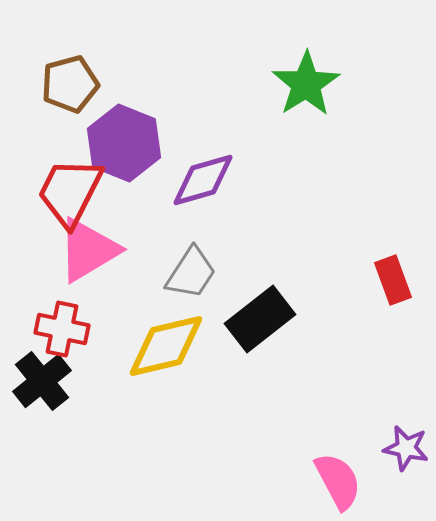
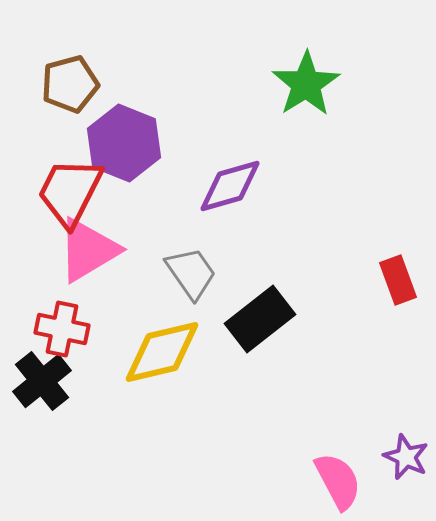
purple diamond: moved 27 px right, 6 px down
gray trapezoid: rotated 68 degrees counterclockwise
red rectangle: moved 5 px right
yellow diamond: moved 4 px left, 6 px down
purple star: moved 9 px down; rotated 12 degrees clockwise
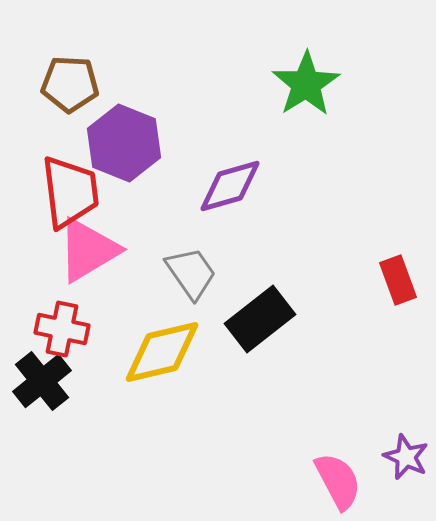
brown pentagon: rotated 18 degrees clockwise
red trapezoid: rotated 146 degrees clockwise
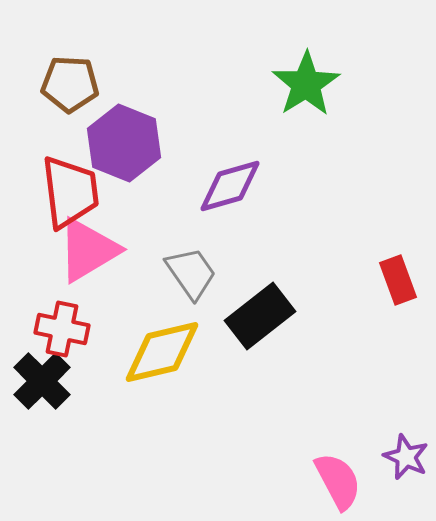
black rectangle: moved 3 px up
black cross: rotated 6 degrees counterclockwise
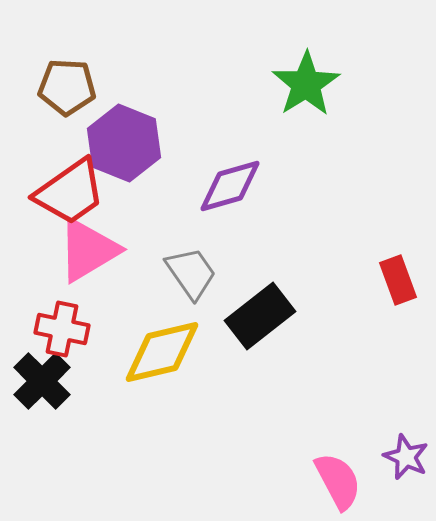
brown pentagon: moved 3 px left, 3 px down
red trapezoid: rotated 62 degrees clockwise
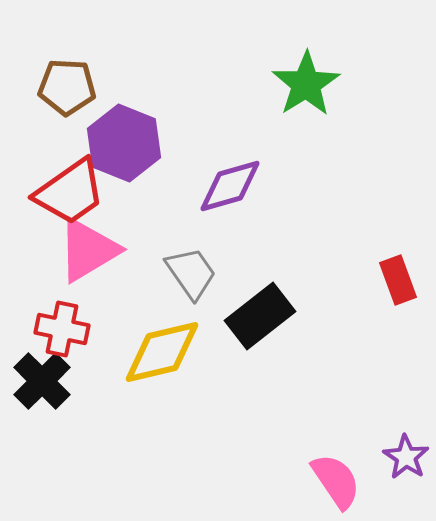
purple star: rotated 9 degrees clockwise
pink semicircle: moved 2 px left; rotated 6 degrees counterclockwise
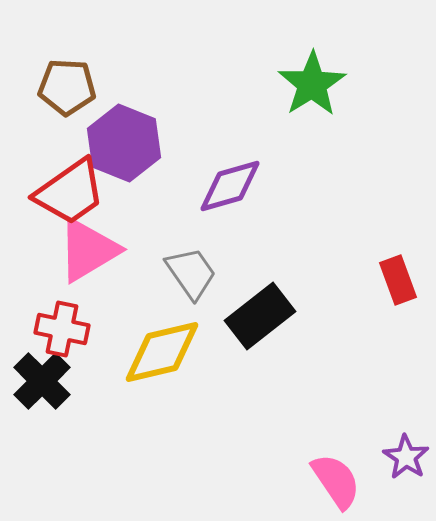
green star: moved 6 px right
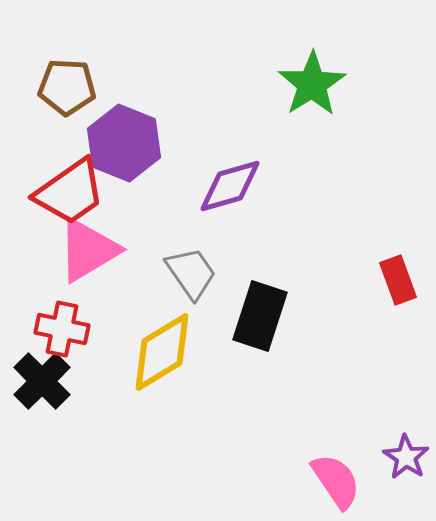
black rectangle: rotated 34 degrees counterclockwise
yellow diamond: rotated 18 degrees counterclockwise
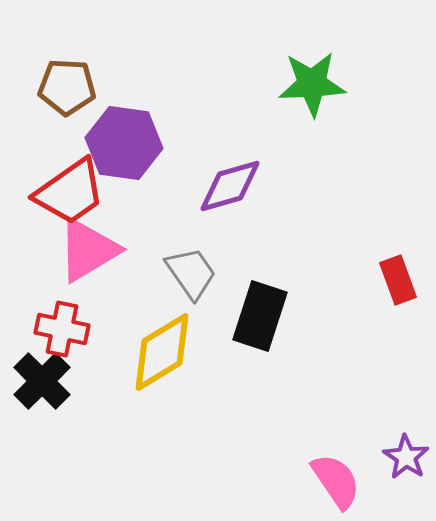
green star: rotated 30 degrees clockwise
purple hexagon: rotated 14 degrees counterclockwise
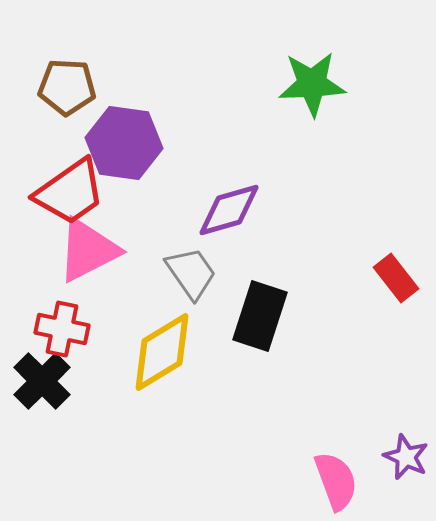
purple diamond: moved 1 px left, 24 px down
pink triangle: rotated 4 degrees clockwise
red rectangle: moved 2 px left, 2 px up; rotated 18 degrees counterclockwise
purple star: rotated 9 degrees counterclockwise
pink semicircle: rotated 14 degrees clockwise
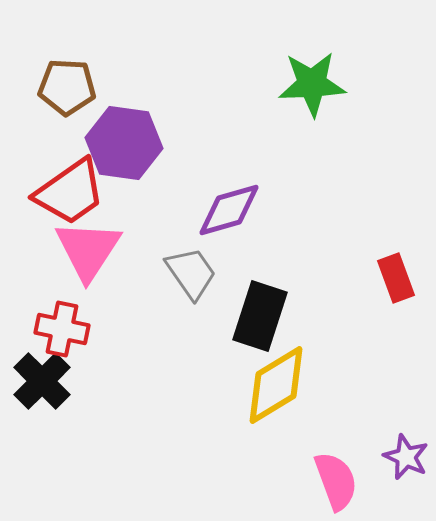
pink triangle: rotated 30 degrees counterclockwise
red rectangle: rotated 18 degrees clockwise
yellow diamond: moved 114 px right, 33 px down
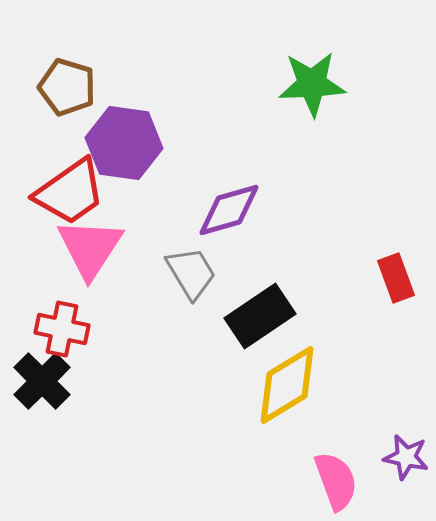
brown pentagon: rotated 14 degrees clockwise
pink triangle: moved 2 px right, 2 px up
gray trapezoid: rotated 4 degrees clockwise
black rectangle: rotated 38 degrees clockwise
yellow diamond: moved 11 px right
purple star: rotated 12 degrees counterclockwise
